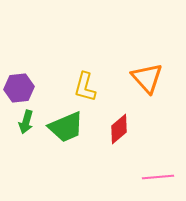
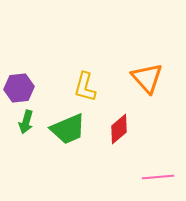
green trapezoid: moved 2 px right, 2 px down
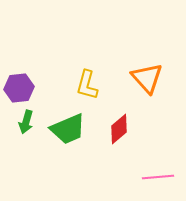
yellow L-shape: moved 2 px right, 2 px up
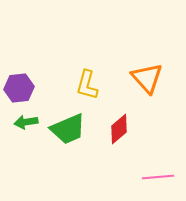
green arrow: rotated 65 degrees clockwise
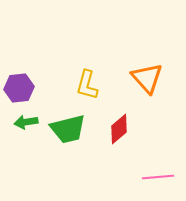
green trapezoid: rotated 9 degrees clockwise
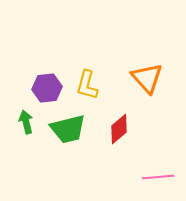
purple hexagon: moved 28 px right
green arrow: rotated 85 degrees clockwise
